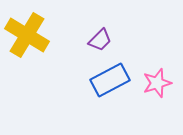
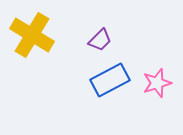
yellow cross: moved 5 px right
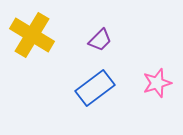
blue rectangle: moved 15 px left, 8 px down; rotated 9 degrees counterclockwise
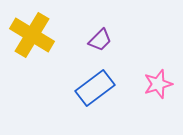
pink star: moved 1 px right, 1 px down
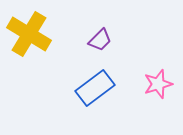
yellow cross: moved 3 px left, 1 px up
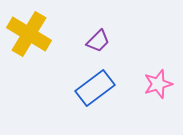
purple trapezoid: moved 2 px left, 1 px down
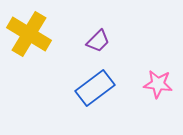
pink star: rotated 24 degrees clockwise
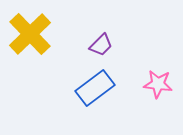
yellow cross: moved 1 px right; rotated 15 degrees clockwise
purple trapezoid: moved 3 px right, 4 px down
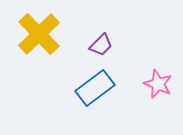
yellow cross: moved 9 px right
pink star: rotated 16 degrees clockwise
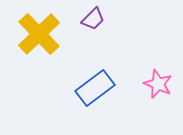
purple trapezoid: moved 8 px left, 26 px up
